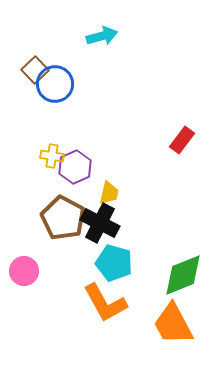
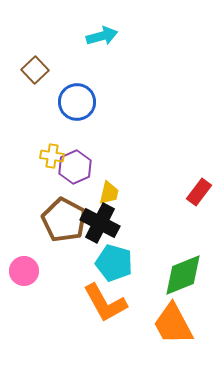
blue circle: moved 22 px right, 18 px down
red rectangle: moved 17 px right, 52 px down
brown pentagon: moved 1 px right, 2 px down
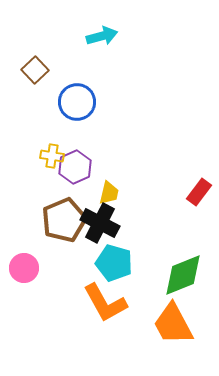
brown pentagon: rotated 21 degrees clockwise
pink circle: moved 3 px up
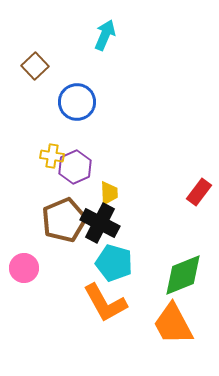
cyan arrow: moved 3 px right, 1 px up; rotated 52 degrees counterclockwise
brown square: moved 4 px up
yellow trapezoid: rotated 15 degrees counterclockwise
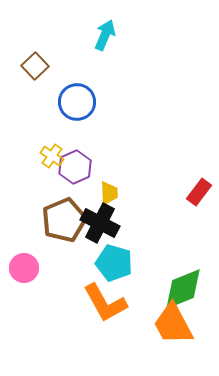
yellow cross: rotated 25 degrees clockwise
green diamond: moved 14 px down
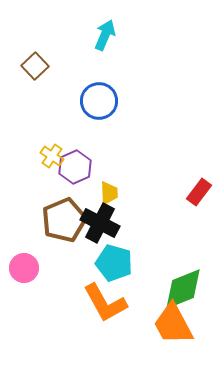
blue circle: moved 22 px right, 1 px up
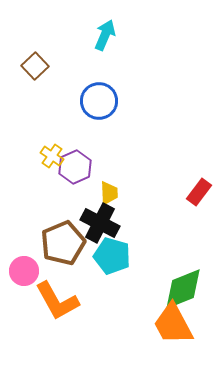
brown pentagon: moved 1 px left, 23 px down
cyan pentagon: moved 2 px left, 7 px up
pink circle: moved 3 px down
orange L-shape: moved 48 px left, 2 px up
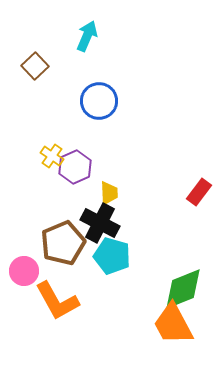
cyan arrow: moved 18 px left, 1 px down
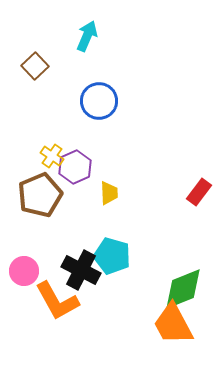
black cross: moved 19 px left, 47 px down
brown pentagon: moved 23 px left, 48 px up
